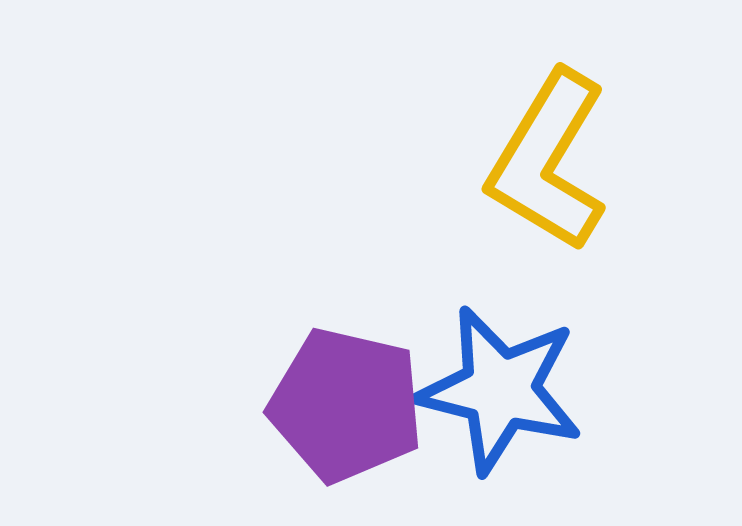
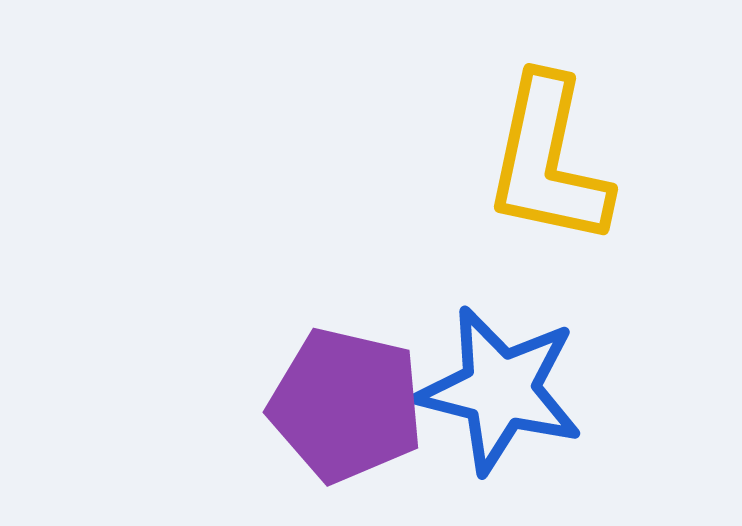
yellow L-shape: rotated 19 degrees counterclockwise
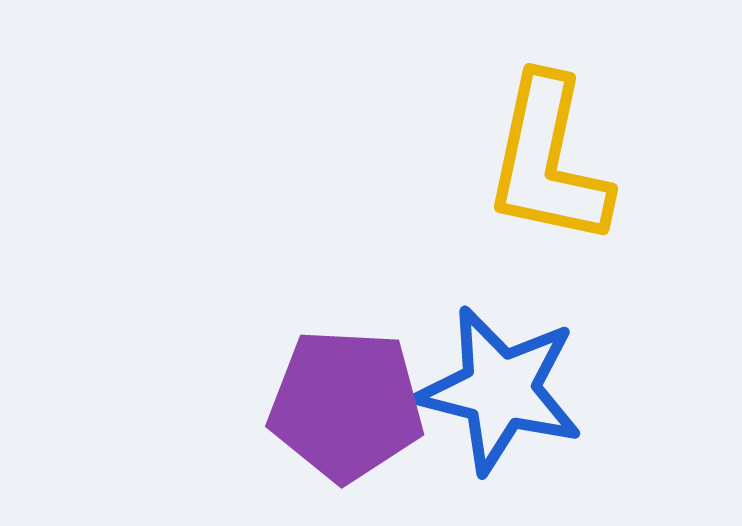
purple pentagon: rotated 10 degrees counterclockwise
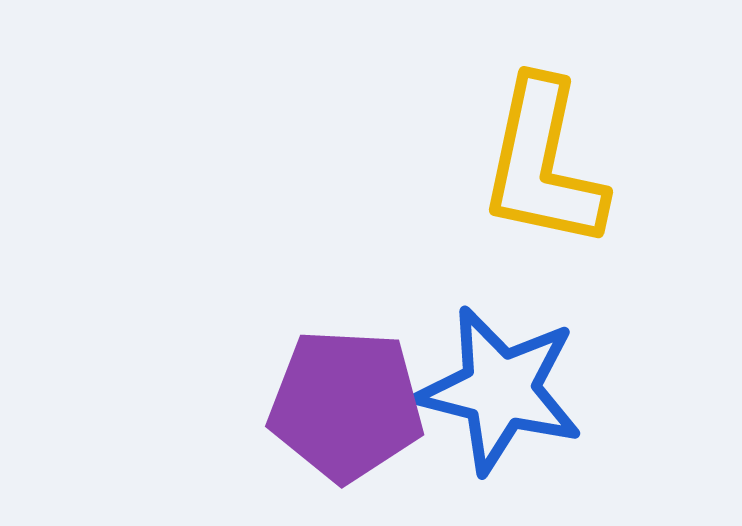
yellow L-shape: moved 5 px left, 3 px down
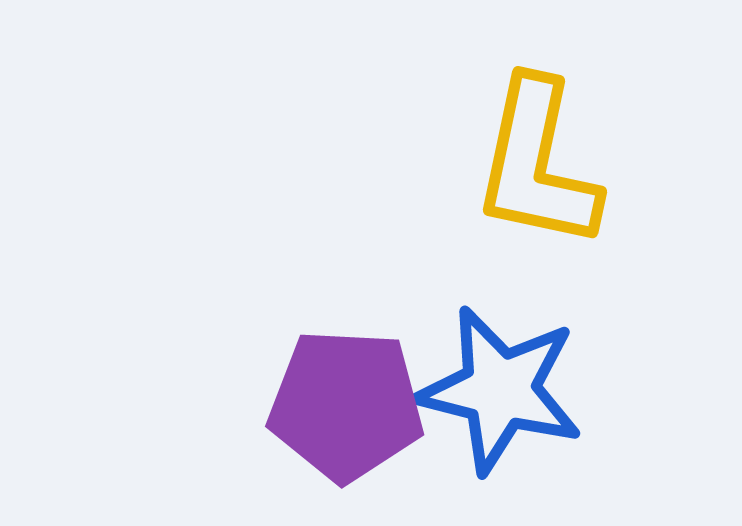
yellow L-shape: moved 6 px left
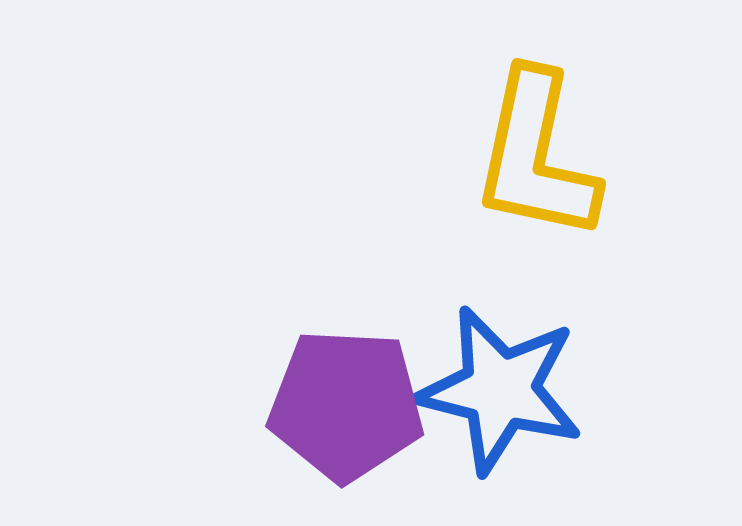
yellow L-shape: moved 1 px left, 8 px up
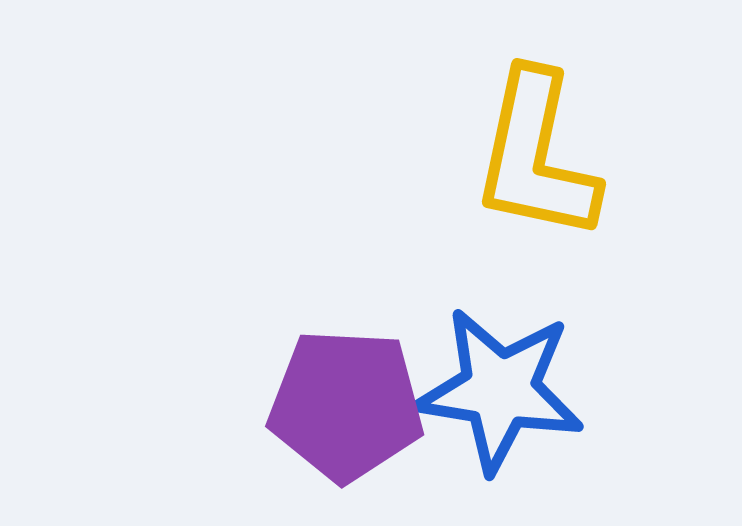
blue star: rotated 5 degrees counterclockwise
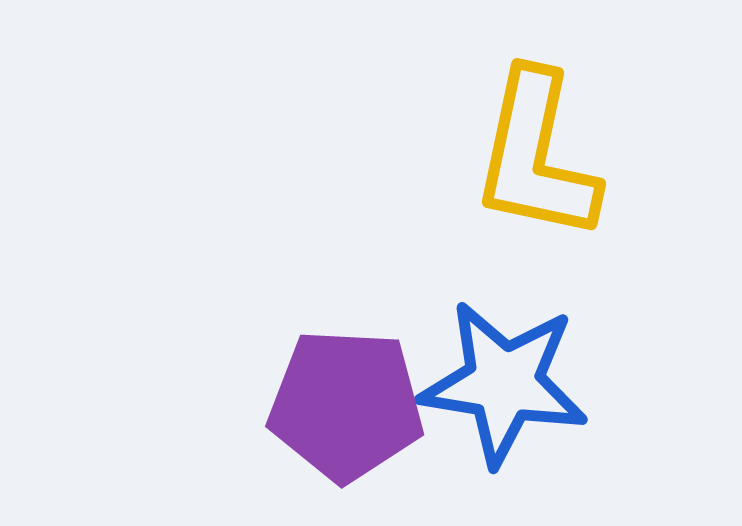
blue star: moved 4 px right, 7 px up
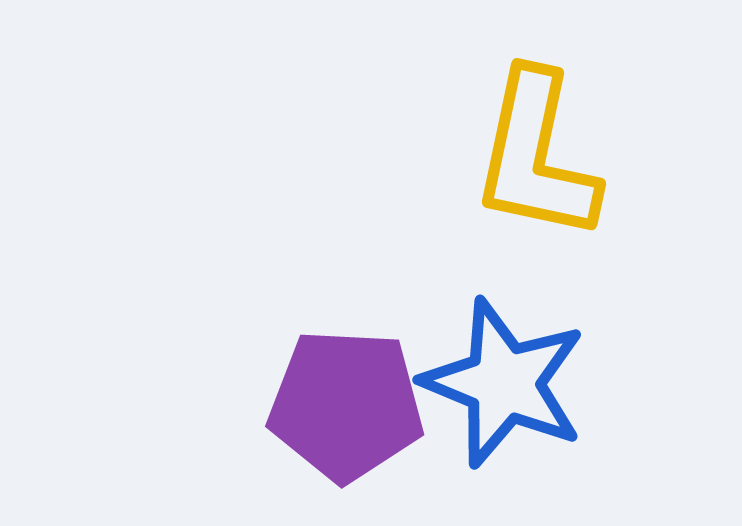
blue star: rotated 13 degrees clockwise
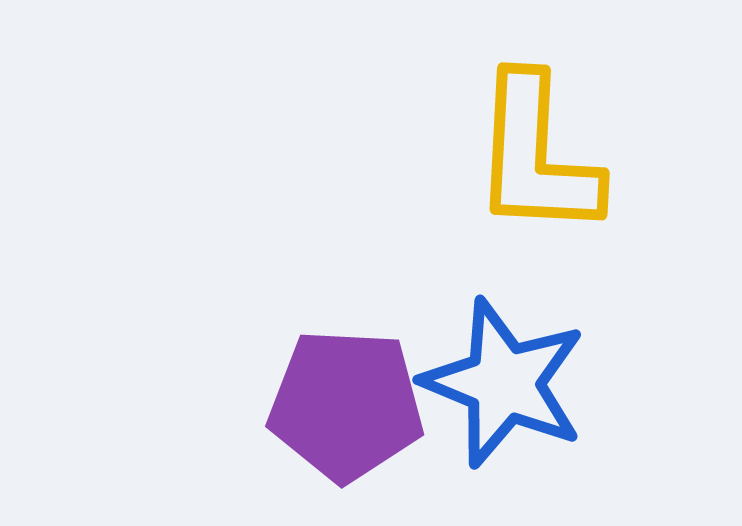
yellow L-shape: rotated 9 degrees counterclockwise
